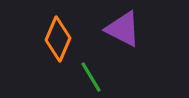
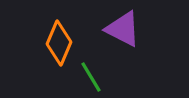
orange diamond: moved 1 px right, 4 px down
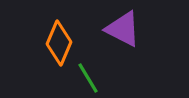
green line: moved 3 px left, 1 px down
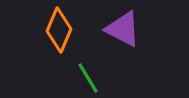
orange diamond: moved 13 px up
